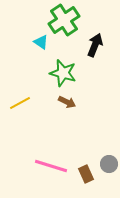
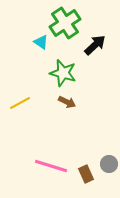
green cross: moved 1 px right, 3 px down
black arrow: rotated 25 degrees clockwise
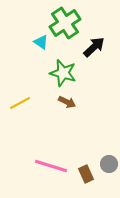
black arrow: moved 1 px left, 2 px down
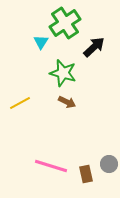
cyan triangle: rotated 28 degrees clockwise
brown rectangle: rotated 12 degrees clockwise
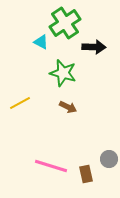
cyan triangle: rotated 35 degrees counterclockwise
black arrow: rotated 45 degrees clockwise
brown arrow: moved 1 px right, 5 px down
gray circle: moved 5 px up
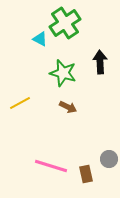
cyan triangle: moved 1 px left, 3 px up
black arrow: moved 6 px right, 15 px down; rotated 95 degrees counterclockwise
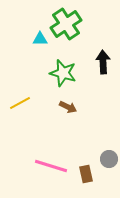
green cross: moved 1 px right, 1 px down
cyan triangle: rotated 28 degrees counterclockwise
black arrow: moved 3 px right
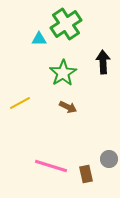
cyan triangle: moved 1 px left
green star: rotated 24 degrees clockwise
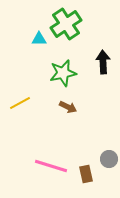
green star: rotated 20 degrees clockwise
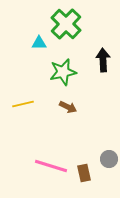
green cross: rotated 12 degrees counterclockwise
cyan triangle: moved 4 px down
black arrow: moved 2 px up
green star: moved 1 px up
yellow line: moved 3 px right, 1 px down; rotated 15 degrees clockwise
brown rectangle: moved 2 px left, 1 px up
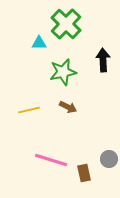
yellow line: moved 6 px right, 6 px down
pink line: moved 6 px up
